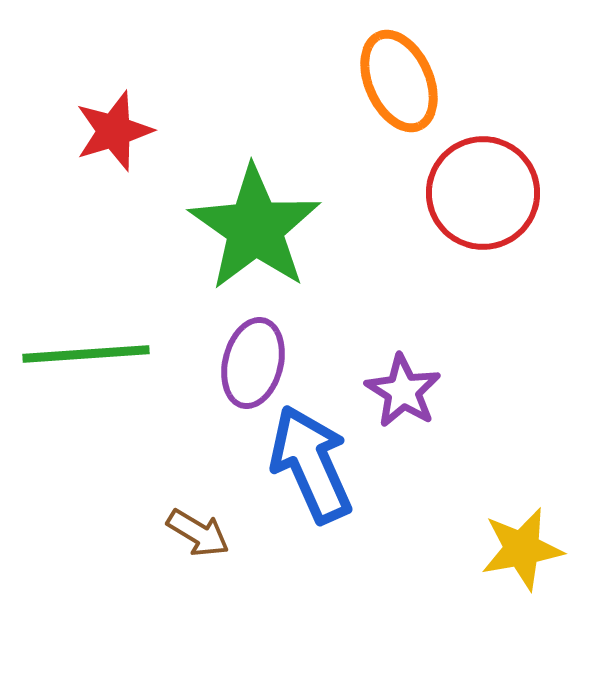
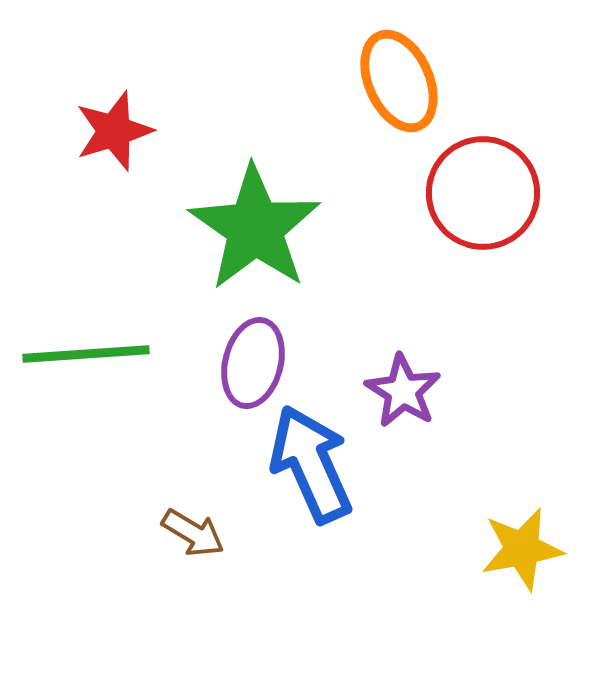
brown arrow: moved 5 px left
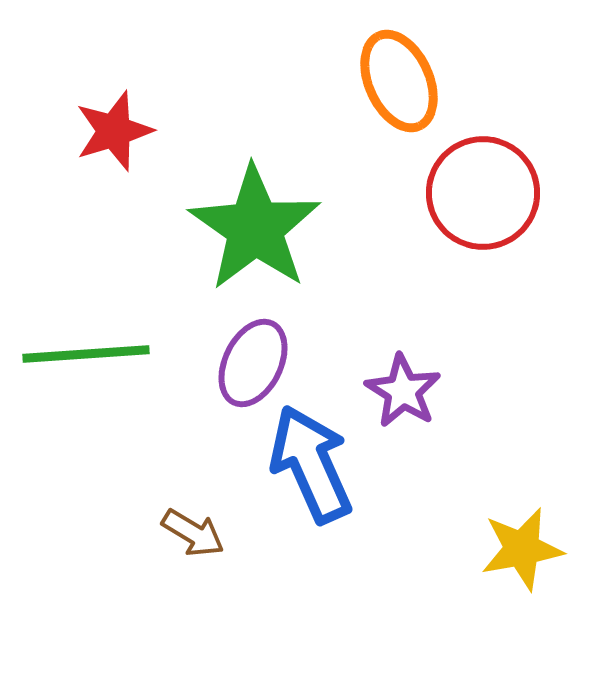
purple ellipse: rotated 12 degrees clockwise
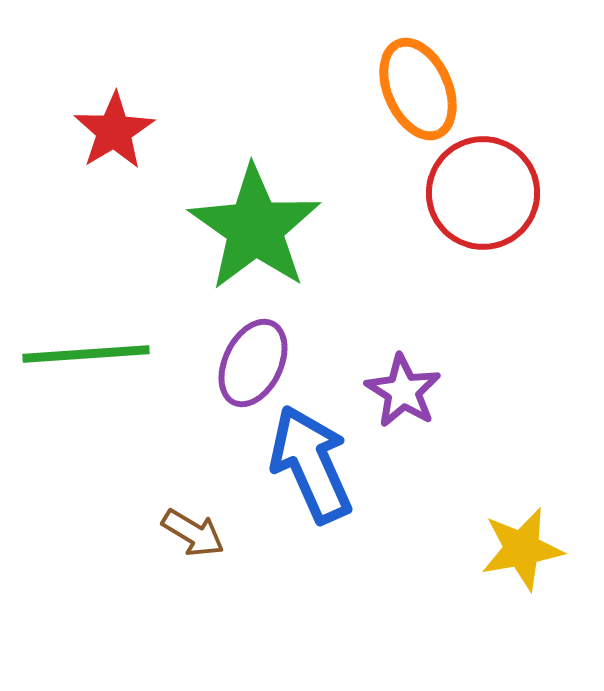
orange ellipse: moved 19 px right, 8 px down
red star: rotated 14 degrees counterclockwise
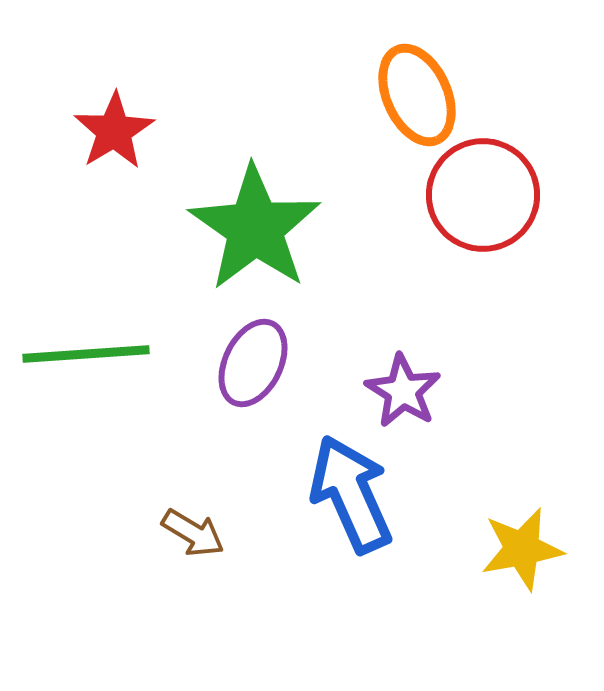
orange ellipse: moved 1 px left, 6 px down
red circle: moved 2 px down
blue arrow: moved 40 px right, 30 px down
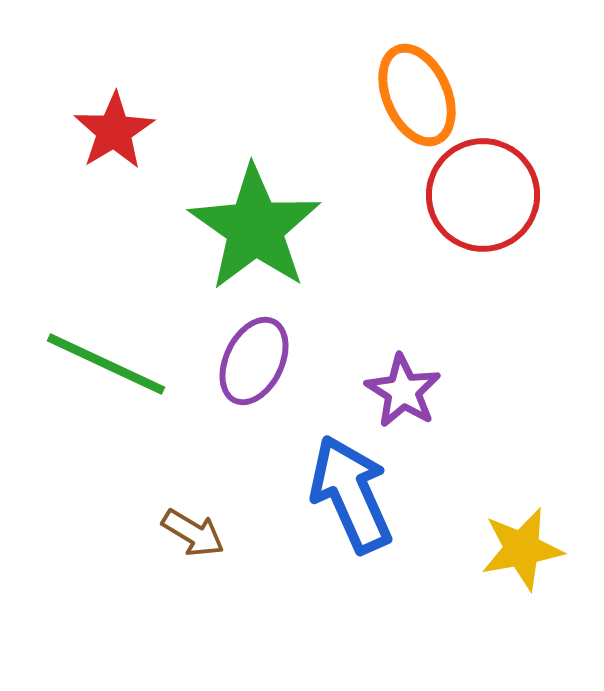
green line: moved 20 px right, 10 px down; rotated 29 degrees clockwise
purple ellipse: moved 1 px right, 2 px up
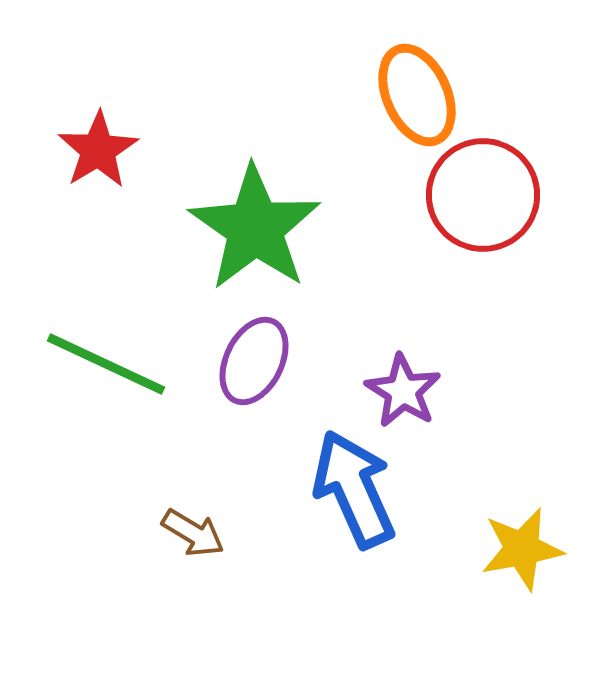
red star: moved 16 px left, 19 px down
blue arrow: moved 3 px right, 5 px up
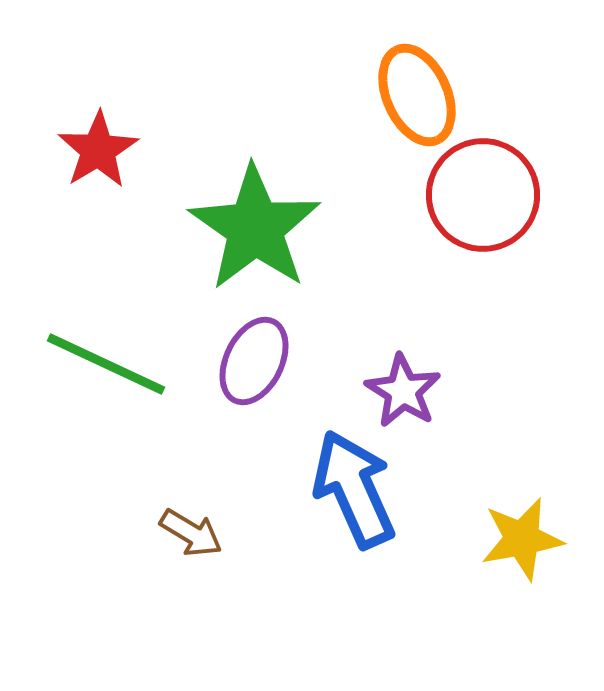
brown arrow: moved 2 px left
yellow star: moved 10 px up
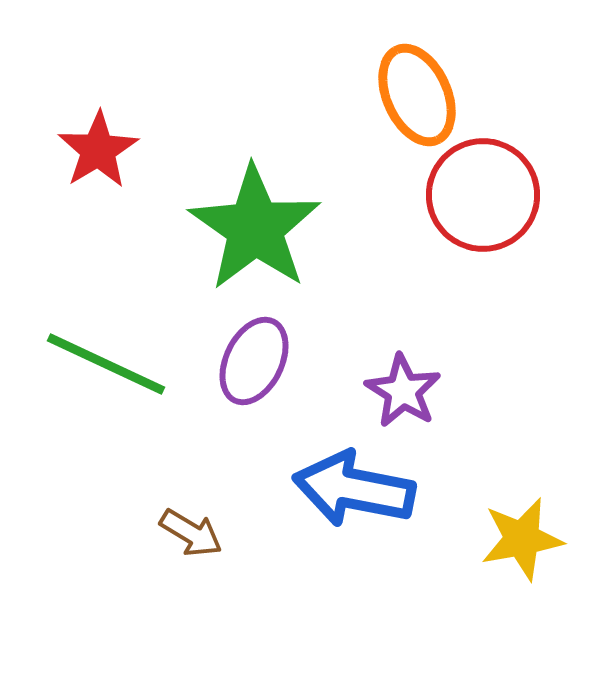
blue arrow: rotated 55 degrees counterclockwise
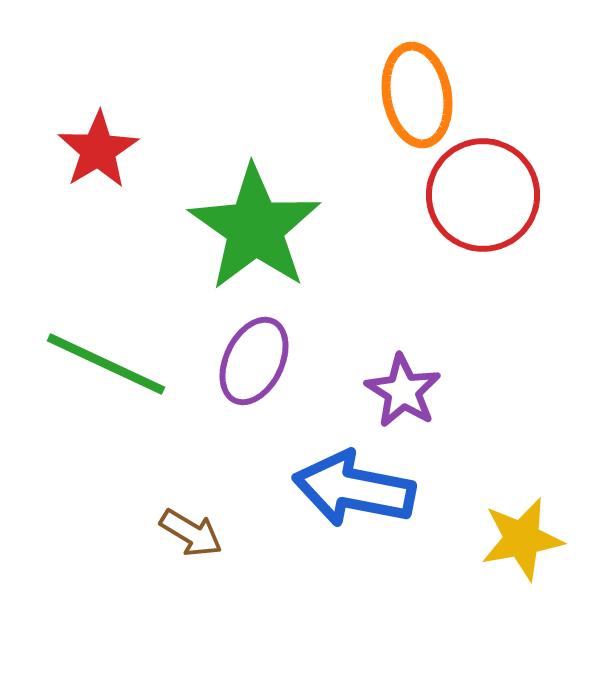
orange ellipse: rotated 14 degrees clockwise
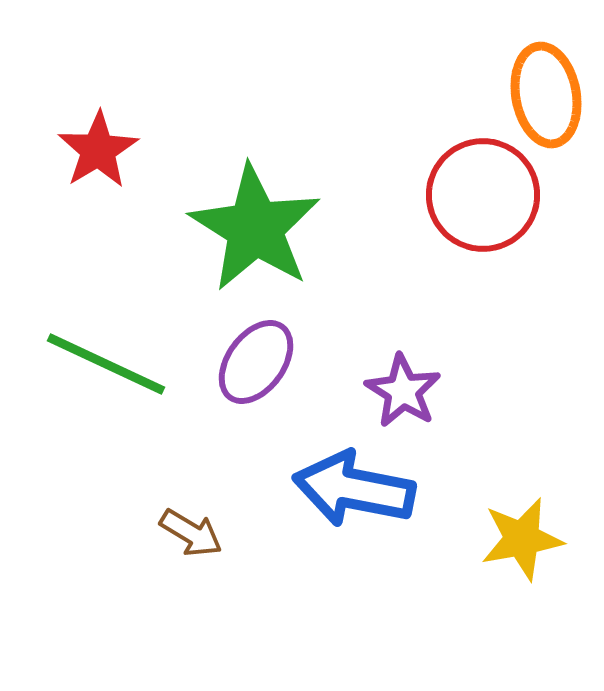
orange ellipse: moved 129 px right
green star: rotated 3 degrees counterclockwise
purple ellipse: moved 2 px right, 1 px down; rotated 10 degrees clockwise
